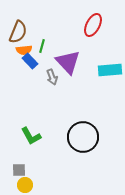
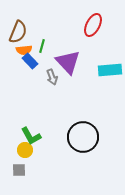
yellow circle: moved 35 px up
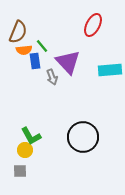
green line: rotated 56 degrees counterclockwise
blue rectangle: moved 5 px right; rotated 35 degrees clockwise
gray square: moved 1 px right, 1 px down
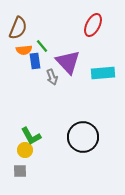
brown semicircle: moved 4 px up
cyan rectangle: moved 7 px left, 3 px down
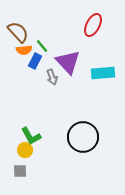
brown semicircle: moved 4 px down; rotated 65 degrees counterclockwise
blue rectangle: rotated 35 degrees clockwise
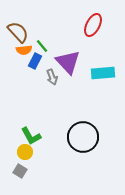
yellow circle: moved 2 px down
gray square: rotated 32 degrees clockwise
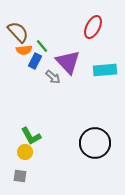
red ellipse: moved 2 px down
cyan rectangle: moved 2 px right, 3 px up
gray arrow: moved 1 px right; rotated 28 degrees counterclockwise
black circle: moved 12 px right, 6 px down
gray square: moved 5 px down; rotated 24 degrees counterclockwise
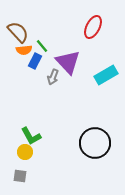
cyan rectangle: moved 1 px right, 5 px down; rotated 25 degrees counterclockwise
gray arrow: rotated 70 degrees clockwise
